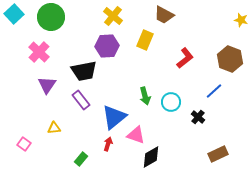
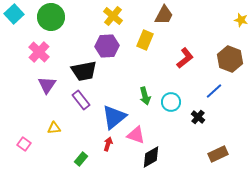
brown trapezoid: rotated 90 degrees counterclockwise
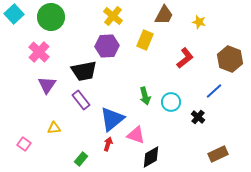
yellow star: moved 42 px left, 2 px down
blue triangle: moved 2 px left, 2 px down
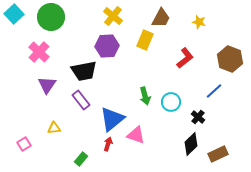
brown trapezoid: moved 3 px left, 3 px down
pink square: rotated 24 degrees clockwise
black diamond: moved 40 px right, 13 px up; rotated 15 degrees counterclockwise
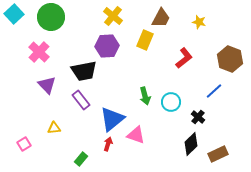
red L-shape: moved 1 px left
purple triangle: rotated 18 degrees counterclockwise
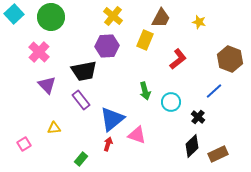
red L-shape: moved 6 px left, 1 px down
green arrow: moved 5 px up
pink triangle: moved 1 px right
black diamond: moved 1 px right, 2 px down
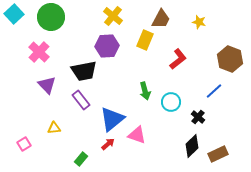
brown trapezoid: moved 1 px down
red arrow: rotated 32 degrees clockwise
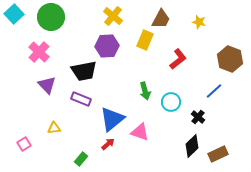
purple rectangle: moved 1 px up; rotated 30 degrees counterclockwise
pink triangle: moved 3 px right, 3 px up
